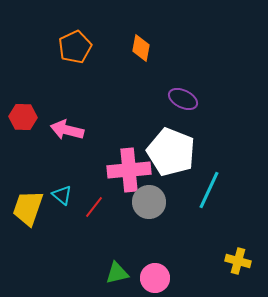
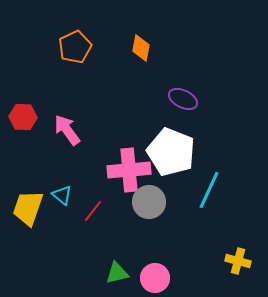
pink arrow: rotated 40 degrees clockwise
red line: moved 1 px left, 4 px down
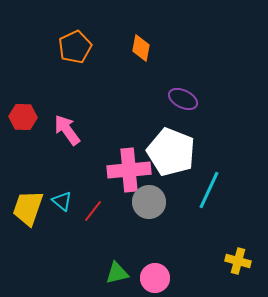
cyan triangle: moved 6 px down
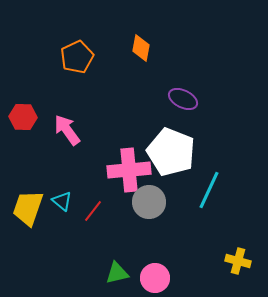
orange pentagon: moved 2 px right, 10 px down
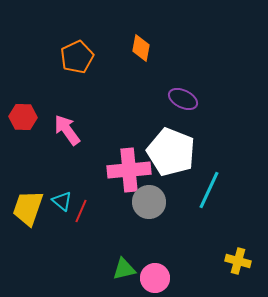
red line: moved 12 px left; rotated 15 degrees counterclockwise
green triangle: moved 7 px right, 4 px up
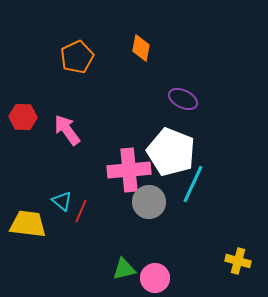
cyan line: moved 16 px left, 6 px up
yellow trapezoid: moved 16 px down; rotated 78 degrees clockwise
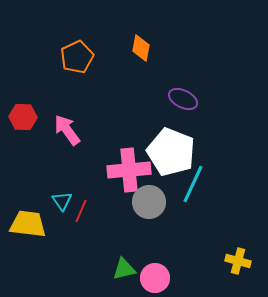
cyan triangle: rotated 15 degrees clockwise
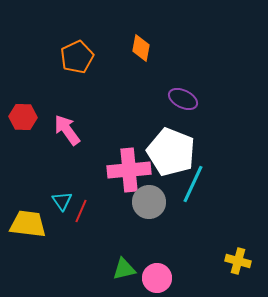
pink circle: moved 2 px right
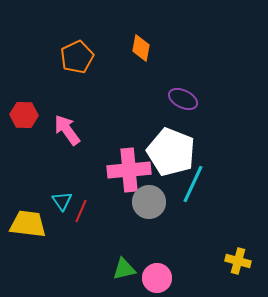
red hexagon: moved 1 px right, 2 px up
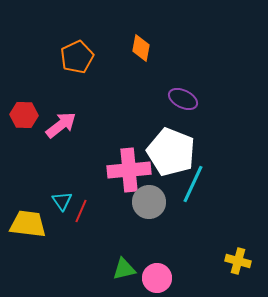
pink arrow: moved 6 px left, 5 px up; rotated 88 degrees clockwise
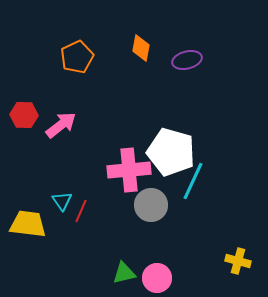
purple ellipse: moved 4 px right, 39 px up; rotated 40 degrees counterclockwise
white pentagon: rotated 6 degrees counterclockwise
cyan line: moved 3 px up
gray circle: moved 2 px right, 3 px down
green triangle: moved 4 px down
